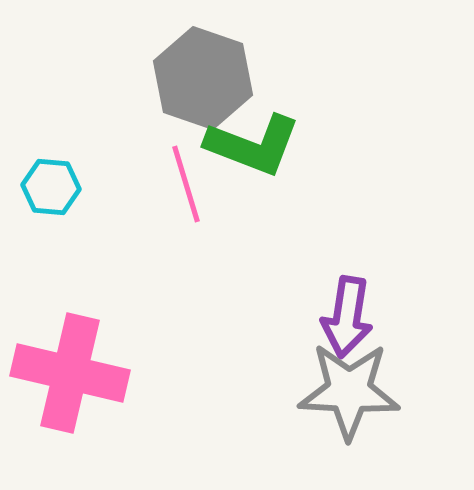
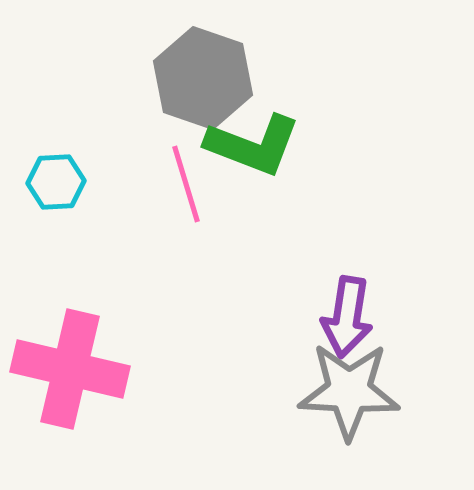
cyan hexagon: moved 5 px right, 5 px up; rotated 8 degrees counterclockwise
pink cross: moved 4 px up
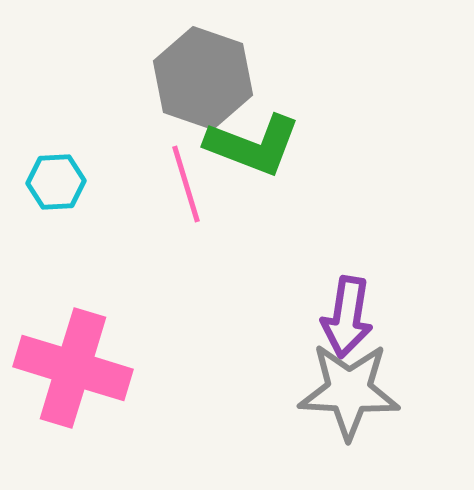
pink cross: moved 3 px right, 1 px up; rotated 4 degrees clockwise
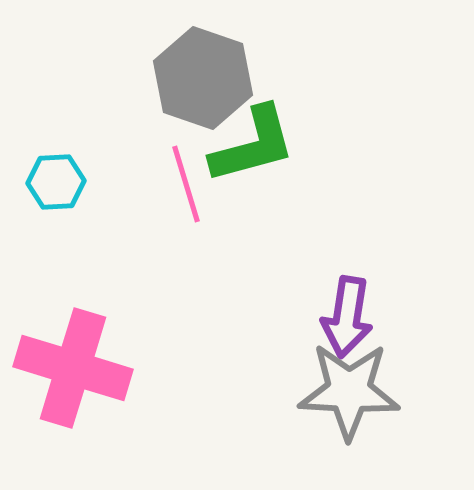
green L-shape: rotated 36 degrees counterclockwise
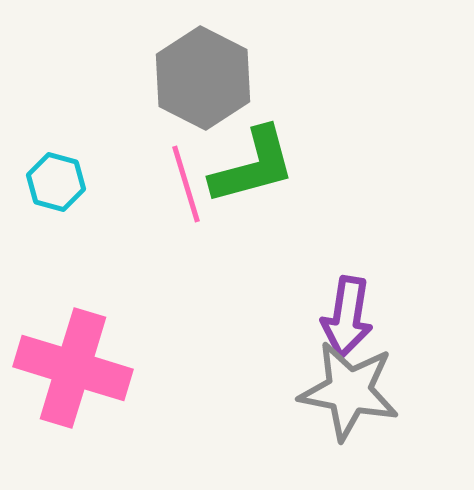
gray hexagon: rotated 8 degrees clockwise
green L-shape: moved 21 px down
cyan hexagon: rotated 18 degrees clockwise
gray star: rotated 8 degrees clockwise
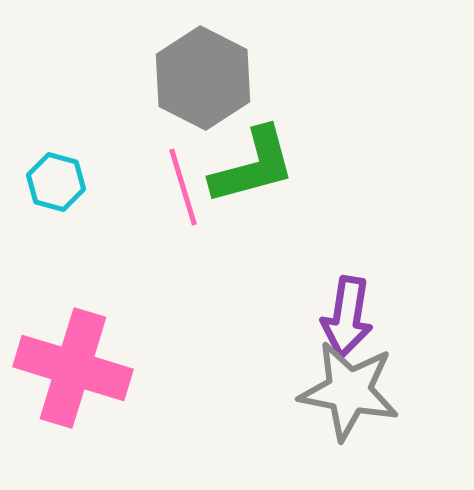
pink line: moved 3 px left, 3 px down
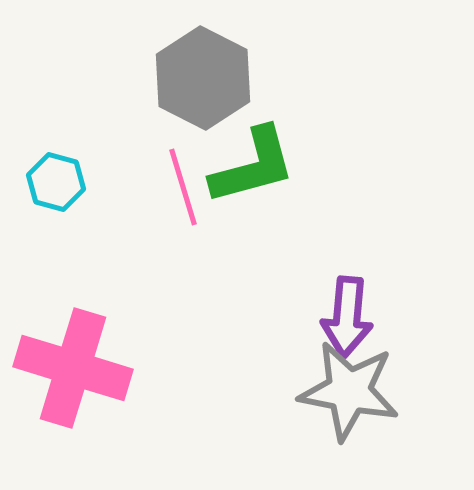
purple arrow: rotated 4 degrees counterclockwise
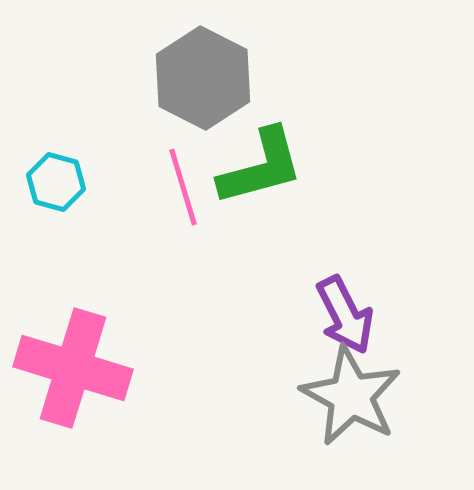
green L-shape: moved 8 px right, 1 px down
purple arrow: moved 2 px left, 2 px up; rotated 32 degrees counterclockwise
gray star: moved 2 px right, 5 px down; rotated 18 degrees clockwise
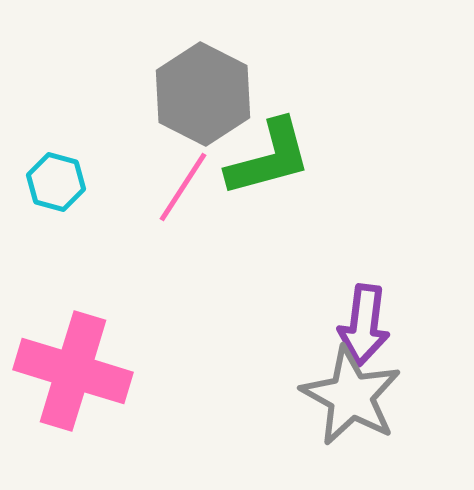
gray hexagon: moved 16 px down
green L-shape: moved 8 px right, 9 px up
pink line: rotated 50 degrees clockwise
purple arrow: moved 19 px right, 10 px down; rotated 34 degrees clockwise
pink cross: moved 3 px down
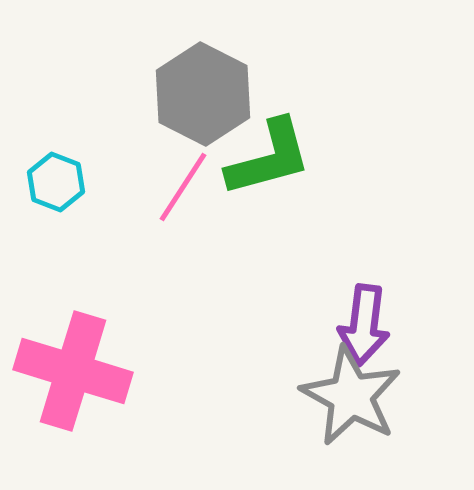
cyan hexagon: rotated 6 degrees clockwise
